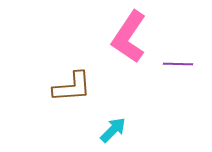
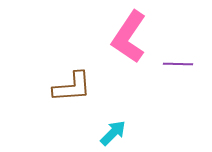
cyan arrow: moved 3 px down
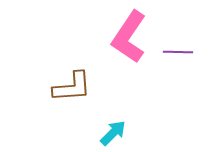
purple line: moved 12 px up
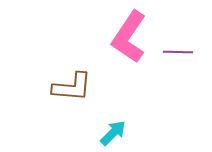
brown L-shape: rotated 9 degrees clockwise
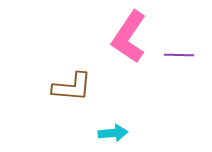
purple line: moved 1 px right, 3 px down
cyan arrow: rotated 40 degrees clockwise
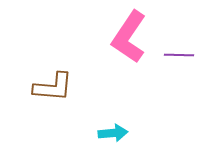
brown L-shape: moved 19 px left
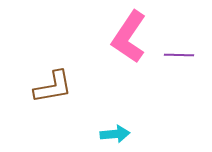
brown L-shape: rotated 15 degrees counterclockwise
cyan arrow: moved 2 px right, 1 px down
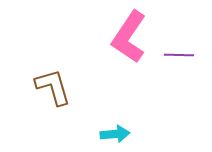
brown L-shape: rotated 96 degrees counterclockwise
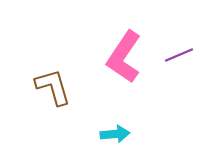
pink L-shape: moved 5 px left, 20 px down
purple line: rotated 24 degrees counterclockwise
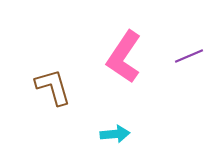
purple line: moved 10 px right, 1 px down
